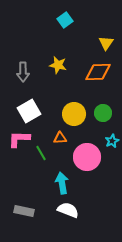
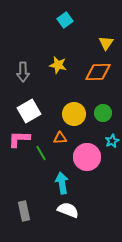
gray rectangle: rotated 66 degrees clockwise
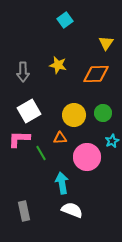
orange diamond: moved 2 px left, 2 px down
yellow circle: moved 1 px down
white semicircle: moved 4 px right
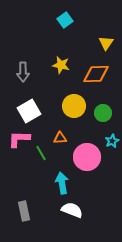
yellow star: moved 3 px right
yellow circle: moved 9 px up
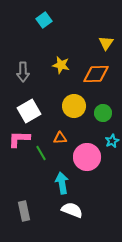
cyan square: moved 21 px left
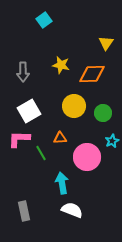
orange diamond: moved 4 px left
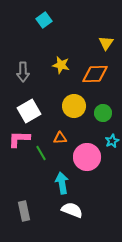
orange diamond: moved 3 px right
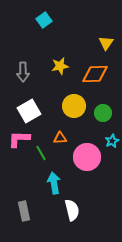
yellow star: moved 1 px left, 1 px down; rotated 24 degrees counterclockwise
cyan arrow: moved 8 px left
white semicircle: rotated 55 degrees clockwise
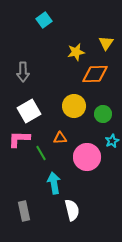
yellow star: moved 16 px right, 14 px up
green circle: moved 1 px down
